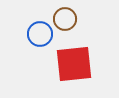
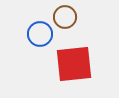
brown circle: moved 2 px up
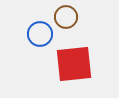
brown circle: moved 1 px right
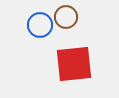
blue circle: moved 9 px up
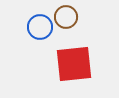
blue circle: moved 2 px down
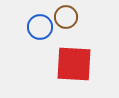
red square: rotated 9 degrees clockwise
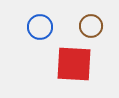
brown circle: moved 25 px right, 9 px down
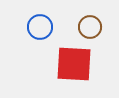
brown circle: moved 1 px left, 1 px down
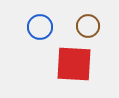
brown circle: moved 2 px left, 1 px up
